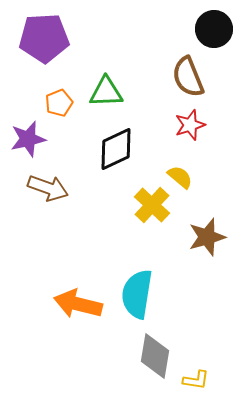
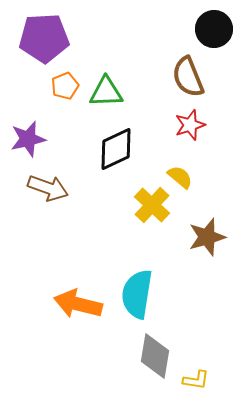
orange pentagon: moved 6 px right, 17 px up
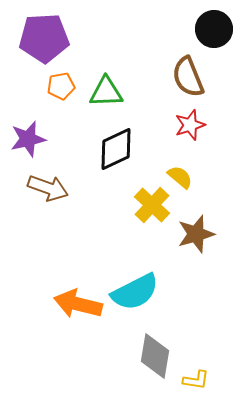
orange pentagon: moved 4 px left; rotated 12 degrees clockwise
brown star: moved 11 px left, 3 px up
cyan semicircle: moved 2 px left, 2 px up; rotated 126 degrees counterclockwise
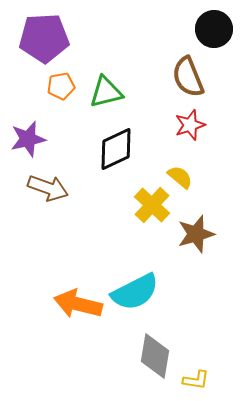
green triangle: rotated 12 degrees counterclockwise
